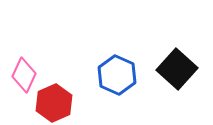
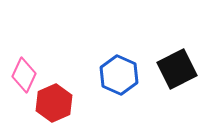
black square: rotated 21 degrees clockwise
blue hexagon: moved 2 px right
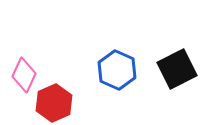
blue hexagon: moved 2 px left, 5 px up
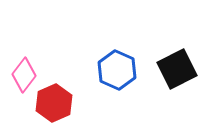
pink diamond: rotated 12 degrees clockwise
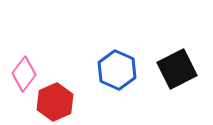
pink diamond: moved 1 px up
red hexagon: moved 1 px right, 1 px up
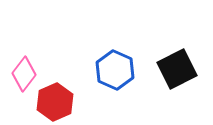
blue hexagon: moved 2 px left
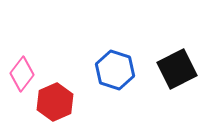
blue hexagon: rotated 6 degrees counterclockwise
pink diamond: moved 2 px left
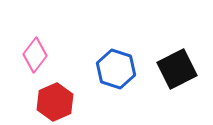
blue hexagon: moved 1 px right, 1 px up
pink diamond: moved 13 px right, 19 px up
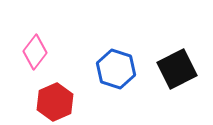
pink diamond: moved 3 px up
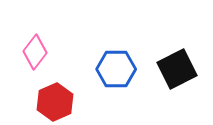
blue hexagon: rotated 18 degrees counterclockwise
